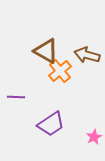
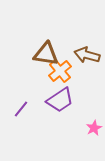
brown triangle: moved 3 px down; rotated 20 degrees counterclockwise
purple line: moved 5 px right, 12 px down; rotated 54 degrees counterclockwise
purple trapezoid: moved 9 px right, 24 px up
pink star: moved 9 px up
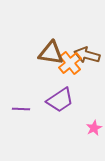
brown triangle: moved 5 px right, 1 px up
orange cross: moved 10 px right, 8 px up
purple line: rotated 54 degrees clockwise
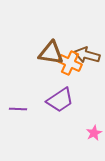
orange cross: rotated 25 degrees counterclockwise
purple line: moved 3 px left
pink star: moved 5 px down
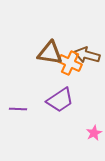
brown triangle: moved 1 px left
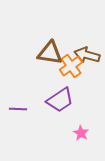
orange cross: moved 1 px right, 3 px down; rotated 30 degrees clockwise
pink star: moved 13 px left; rotated 14 degrees counterclockwise
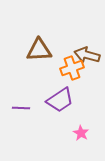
brown triangle: moved 11 px left, 3 px up; rotated 12 degrees counterclockwise
orange cross: moved 1 px right, 2 px down; rotated 15 degrees clockwise
purple line: moved 3 px right, 1 px up
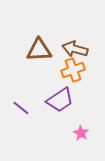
brown arrow: moved 12 px left, 6 px up
orange cross: moved 1 px right, 2 px down
purple line: rotated 36 degrees clockwise
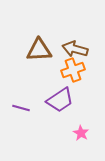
purple line: rotated 24 degrees counterclockwise
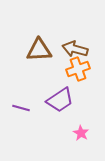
orange cross: moved 5 px right, 1 px up
